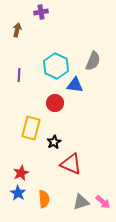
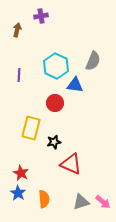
purple cross: moved 4 px down
black star: rotated 16 degrees clockwise
red star: rotated 21 degrees counterclockwise
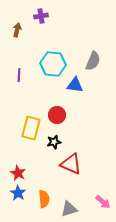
cyan hexagon: moved 3 px left, 2 px up; rotated 20 degrees counterclockwise
red circle: moved 2 px right, 12 px down
red star: moved 3 px left
gray triangle: moved 12 px left, 7 px down
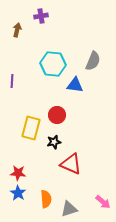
purple line: moved 7 px left, 6 px down
red star: rotated 21 degrees counterclockwise
orange semicircle: moved 2 px right
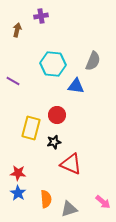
purple line: moved 1 px right; rotated 64 degrees counterclockwise
blue triangle: moved 1 px right, 1 px down
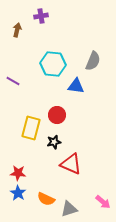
orange semicircle: rotated 120 degrees clockwise
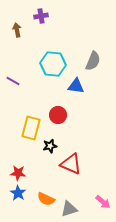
brown arrow: rotated 24 degrees counterclockwise
red circle: moved 1 px right
black star: moved 4 px left, 4 px down
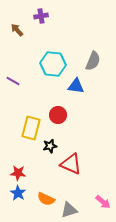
brown arrow: rotated 32 degrees counterclockwise
gray triangle: moved 1 px down
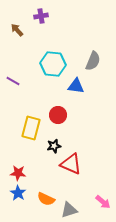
black star: moved 4 px right
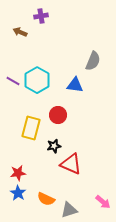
brown arrow: moved 3 px right, 2 px down; rotated 24 degrees counterclockwise
cyan hexagon: moved 16 px left, 16 px down; rotated 25 degrees clockwise
blue triangle: moved 1 px left, 1 px up
red star: rotated 14 degrees counterclockwise
